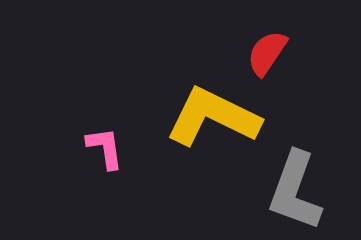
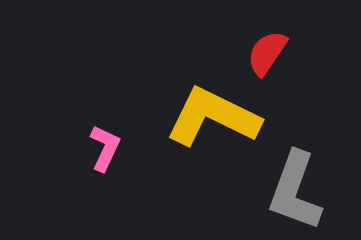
pink L-shape: rotated 33 degrees clockwise
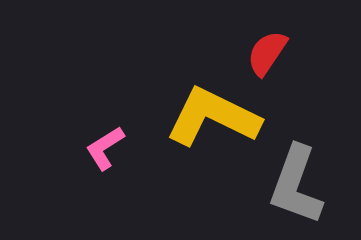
pink L-shape: rotated 147 degrees counterclockwise
gray L-shape: moved 1 px right, 6 px up
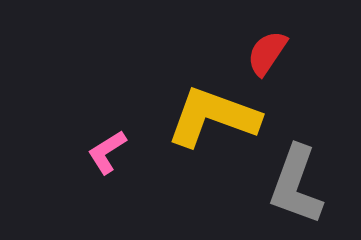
yellow L-shape: rotated 6 degrees counterclockwise
pink L-shape: moved 2 px right, 4 px down
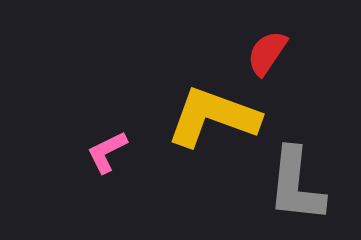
pink L-shape: rotated 6 degrees clockwise
gray L-shape: rotated 14 degrees counterclockwise
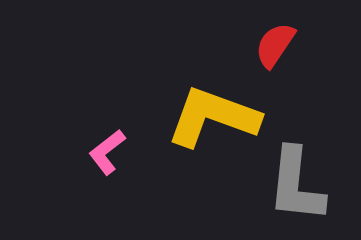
red semicircle: moved 8 px right, 8 px up
pink L-shape: rotated 12 degrees counterclockwise
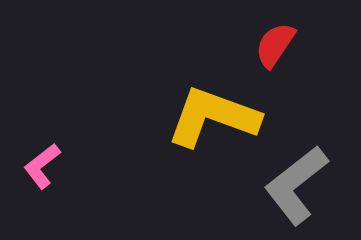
pink L-shape: moved 65 px left, 14 px down
gray L-shape: rotated 46 degrees clockwise
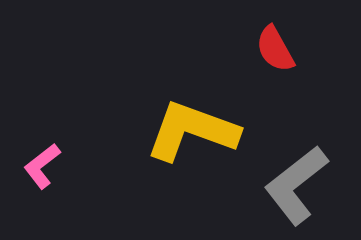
red semicircle: moved 4 px down; rotated 63 degrees counterclockwise
yellow L-shape: moved 21 px left, 14 px down
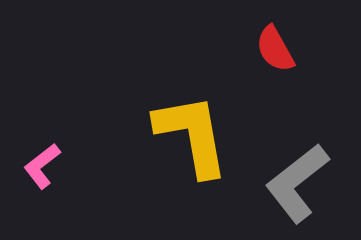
yellow L-shape: moved 4 px down; rotated 60 degrees clockwise
gray L-shape: moved 1 px right, 2 px up
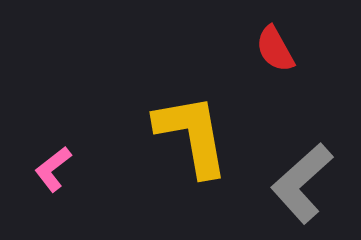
pink L-shape: moved 11 px right, 3 px down
gray L-shape: moved 5 px right; rotated 4 degrees counterclockwise
